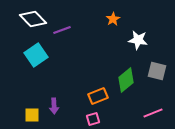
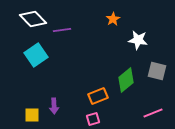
purple line: rotated 12 degrees clockwise
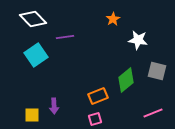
purple line: moved 3 px right, 7 px down
pink square: moved 2 px right
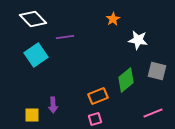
purple arrow: moved 1 px left, 1 px up
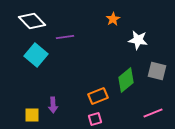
white diamond: moved 1 px left, 2 px down
cyan square: rotated 15 degrees counterclockwise
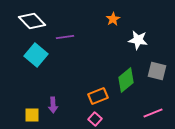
pink square: rotated 32 degrees counterclockwise
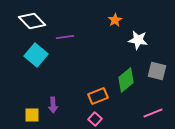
orange star: moved 2 px right, 1 px down
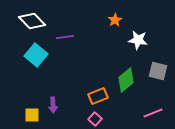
gray square: moved 1 px right
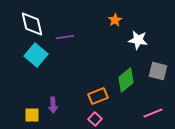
white diamond: moved 3 px down; rotated 32 degrees clockwise
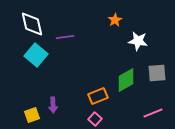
white star: moved 1 px down
gray square: moved 1 px left, 2 px down; rotated 18 degrees counterclockwise
green diamond: rotated 10 degrees clockwise
yellow square: rotated 21 degrees counterclockwise
